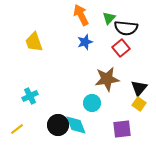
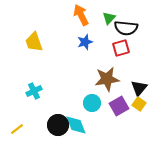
red square: rotated 24 degrees clockwise
cyan cross: moved 4 px right, 5 px up
purple square: moved 3 px left, 23 px up; rotated 24 degrees counterclockwise
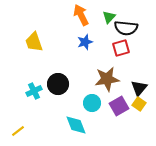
green triangle: moved 1 px up
black circle: moved 41 px up
yellow line: moved 1 px right, 2 px down
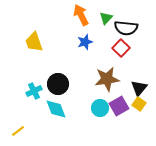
green triangle: moved 3 px left, 1 px down
red square: rotated 30 degrees counterclockwise
cyan circle: moved 8 px right, 5 px down
cyan diamond: moved 20 px left, 16 px up
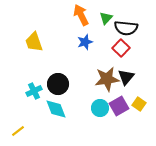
black triangle: moved 13 px left, 11 px up
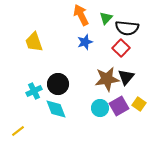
black semicircle: moved 1 px right
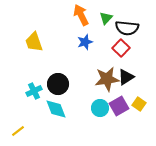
black triangle: rotated 18 degrees clockwise
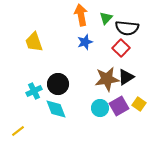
orange arrow: rotated 15 degrees clockwise
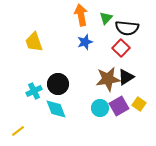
brown star: moved 1 px right
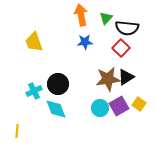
blue star: rotated 14 degrees clockwise
yellow line: moved 1 px left; rotated 48 degrees counterclockwise
